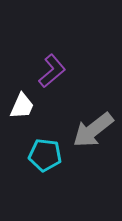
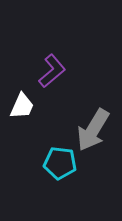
gray arrow: rotated 21 degrees counterclockwise
cyan pentagon: moved 15 px right, 8 px down
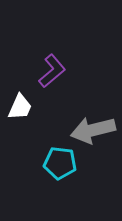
white trapezoid: moved 2 px left, 1 px down
gray arrow: rotated 45 degrees clockwise
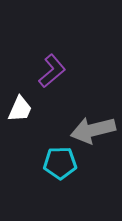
white trapezoid: moved 2 px down
cyan pentagon: rotated 8 degrees counterclockwise
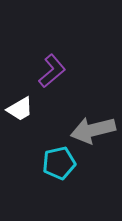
white trapezoid: rotated 36 degrees clockwise
cyan pentagon: moved 1 px left; rotated 12 degrees counterclockwise
